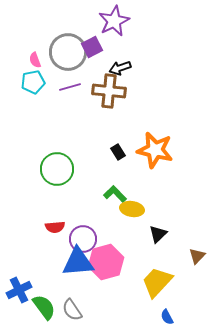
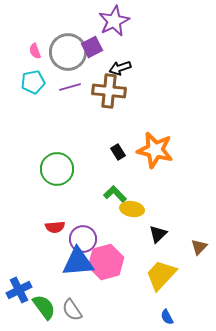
pink semicircle: moved 9 px up
brown triangle: moved 2 px right, 9 px up
yellow trapezoid: moved 4 px right, 7 px up
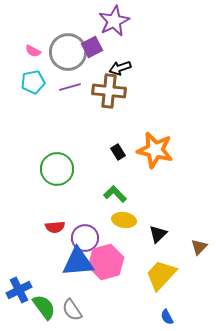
pink semicircle: moved 2 px left; rotated 42 degrees counterclockwise
yellow ellipse: moved 8 px left, 11 px down
purple circle: moved 2 px right, 1 px up
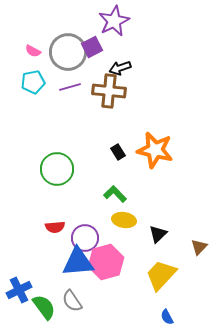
gray semicircle: moved 9 px up
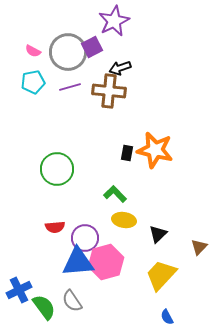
black rectangle: moved 9 px right, 1 px down; rotated 42 degrees clockwise
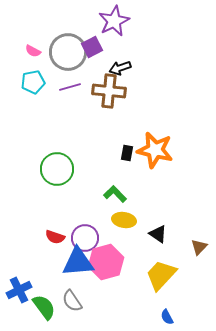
red semicircle: moved 10 px down; rotated 24 degrees clockwise
black triangle: rotated 42 degrees counterclockwise
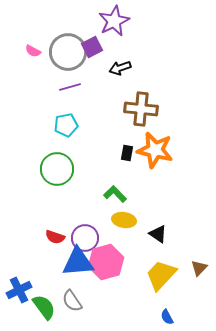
cyan pentagon: moved 33 px right, 43 px down
brown cross: moved 32 px right, 18 px down
brown triangle: moved 21 px down
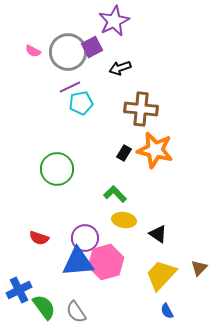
purple line: rotated 10 degrees counterclockwise
cyan pentagon: moved 15 px right, 22 px up
black rectangle: moved 3 px left; rotated 21 degrees clockwise
red semicircle: moved 16 px left, 1 px down
gray semicircle: moved 4 px right, 11 px down
blue semicircle: moved 6 px up
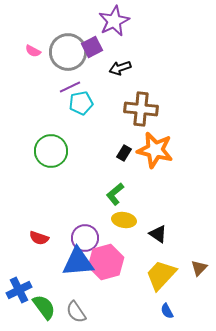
green circle: moved 6 px left, 18 px up
green L-shape: rotated 85 degrees counterclockwise
